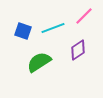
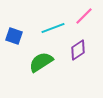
blue square: moved 9 px left, 5 px down
green semicircle: moved 2 px right
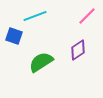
pink line: moved 3 px right
cyan line: moved 18 px left, 12 px up
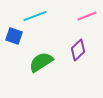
pink line: rotated 24 degrees clockwise
purple diamond: rotated 10 degrees counterclockwise
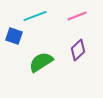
pink line: moved 10 px left
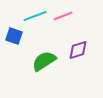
pink line: moved 14 px left
purple diamond: rotated 25 degrees clockwise
green semicircle: moved 3 px right, 1 px up
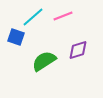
cyan line: moved 2 px left, 1 px down; rotated 20 degrees counterclockwise
blue square: moved 2 px right, 1 px down
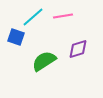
pink line: rotated 12 degrees clockwise
purple diamond: moved 1 px up
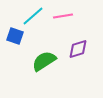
cyan line: moved 1 px up
blue square: moved 1 px left, 1 px up
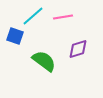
pink line: moved 1 px down
green semicircle: rotated 70 degrees clockwise
